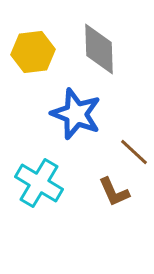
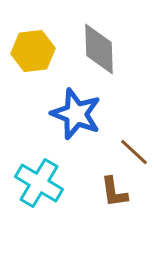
yellow hexagon: moved 1 px up
brown L-shape: rotated 16 degrees clockwise
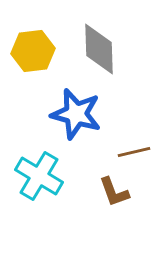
blue star: rotated 6 degrees counterclockwise
brown line: rotated 56 degrees counterclockwise
cyan cross: moved 7 px up
brown L-shape: rotated 12 degrees counterclockwise
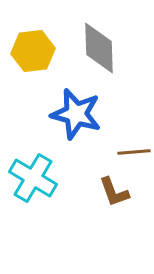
gray diamond: moved 1 px up
brown line: rotated 8 degrees clockwise
cyan cross: moved 6 px left, 2 px down
